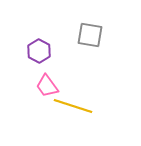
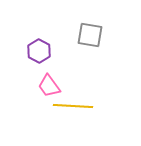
pink trapezoid: moved 2 px right
yellow line: rotated 15 degrees counterclockwise
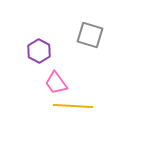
gray square: rotated 8 degrees clockwise
pink trapezoid: moved 7 px right, 3 px up
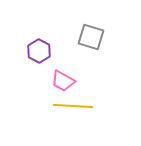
gray square: moved 1 px right, 2 px down
pink trapezoid: moved 7 px right, 2 px up; rotated 25 degrees counterclockwise
